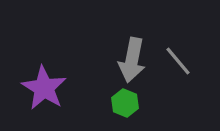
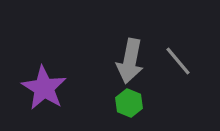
gray arrow: moved 2 px left, 1 px down
green hexagon: moved 4 px right
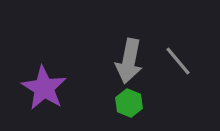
gray arrow: moved 1 px left
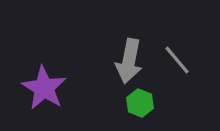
gray line: moved 1 px left, 1 px up
green hexagon: moved 11 px right
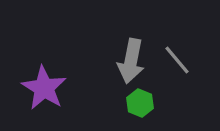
gray arrow: moved 2 px right
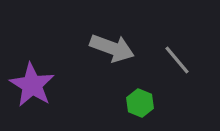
gray arrow: moved 19 px left, 13 px up; rotated 81 degrees counterclockwise
purple star: moved 12 px left, 3 px up
